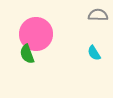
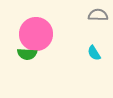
green semicircle: rotated 66 degrees counterclockwise
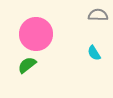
green semicircle: moved 11 px down; rotated 138 degrees clockwise
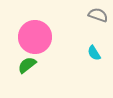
gray semicircle: rotated 18 degrees clockwise
pink circle: moved 1 px left, 3 px down
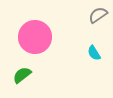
gray semicircle: rotated 54 degrees counterclockwise
green semicircle: moved 5 px left, 10 px down
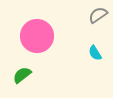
pink circle: moved 2 px right, 1 px up
cyan semicircle: moved 1 px right
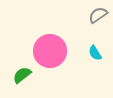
pink circle: moved 13 px right, 15 px down
